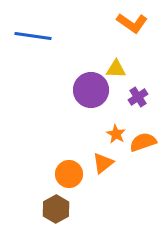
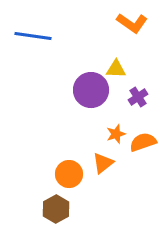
orange star: rotated 24 degrees clockwise
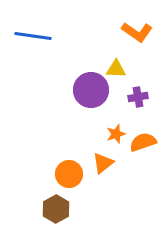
orange L-shape: moved 5 px right, 9 px down
purple cross: rotated 24 degrees clockwise
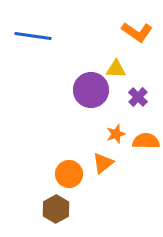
purple cross: rotated 36 degrees counterclockwise
orange semicircle: moved 3 px right, 1 px up; rotated 20 degrees clockwise
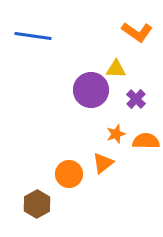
purple cross: moved 2 px left, 2 px down
brown hexagon: moved 19 px left, 5 px up
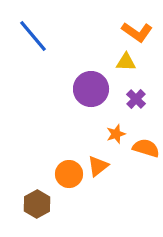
blue line: rotated 42 degrees clockwise
yellow triangle: moved 10 px right, 7 px up
purple circle: moved 1 px up
orange semicircle: moved 7 px down; rotated 16 degrees clockwise
orange triangle: moved 5 px left, 3 px down
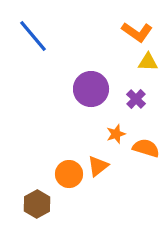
yellow triangle: moved 22 px right
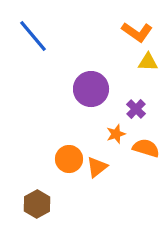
purple cross: moved 10 px down
orange triangle: moved 1 px left, 1 px down
orange circle: moved 15 px up
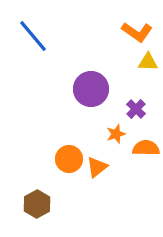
orange semicircle: rotated 16 degrees counterclockwise
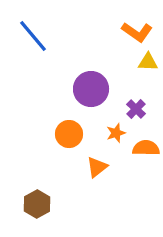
orange star: moved 1 px up
orange circle: moved 25 px up
